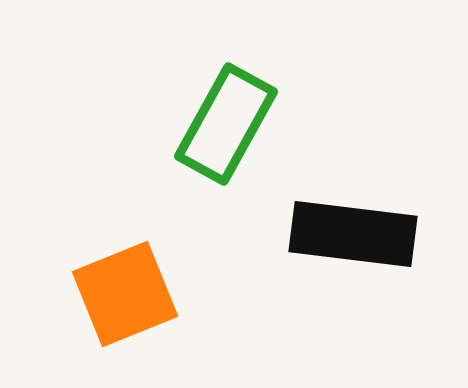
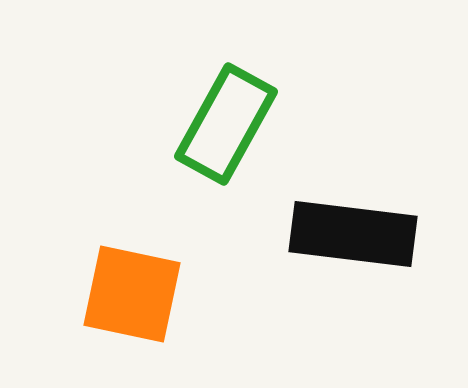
orange square: moved 7 px right; rotated 34 degrees clockwise
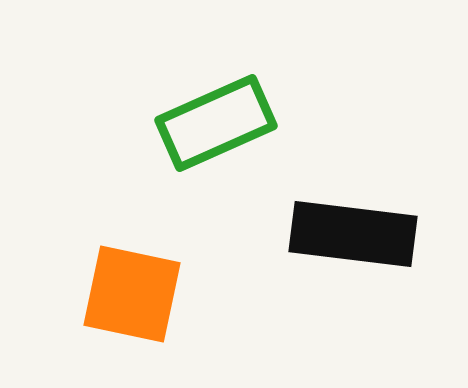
green rectangle: moved 10 px left, 1 px up; rotated 37 degrees clockwise
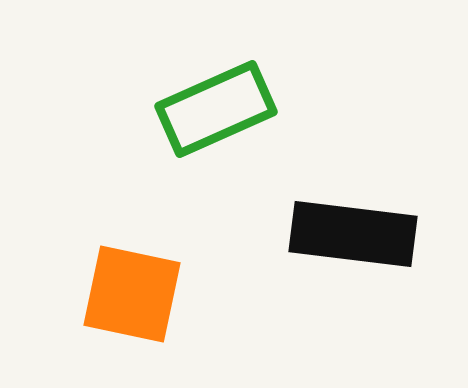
green rectangle: moved 14 px up
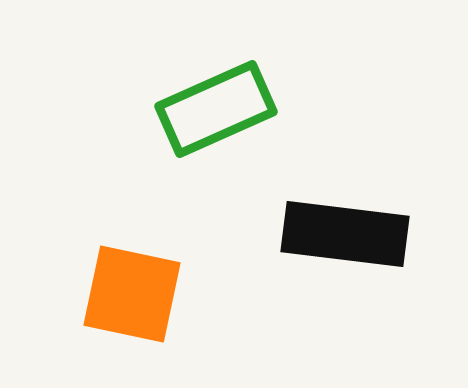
black rectangle: moved 8 px left
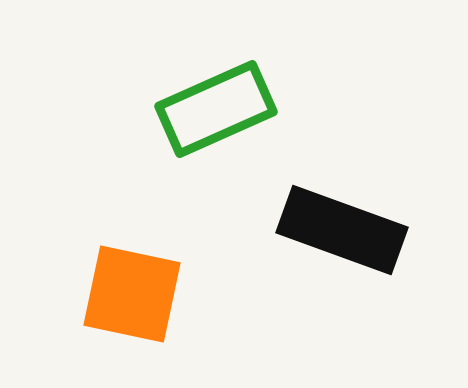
black rectangle: moved 3 px left, 4 px up; rotated 13 degrees clockwise
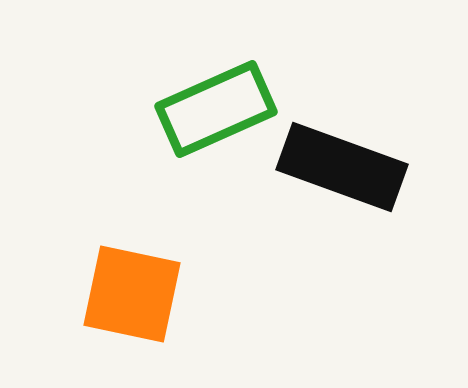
black rectangle: moved 63 px up
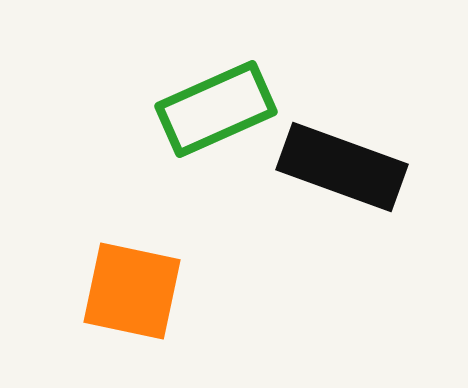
orange square: moved 3 px up
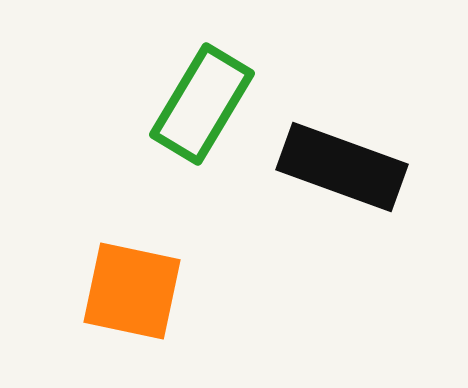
green rectangle: moved 14 px left, 5 px up; rotated 35 degrees counterclockwise
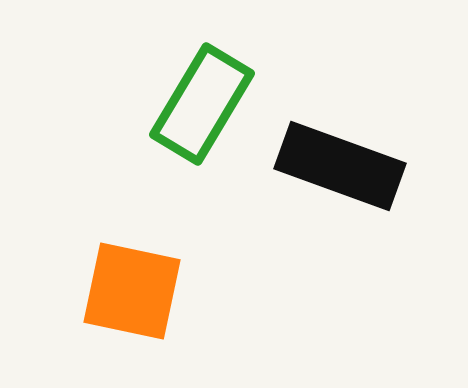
black rectangle: moved 2 px left, 1 px up
